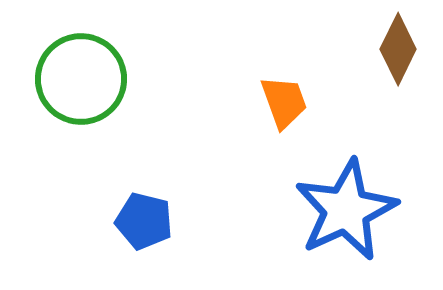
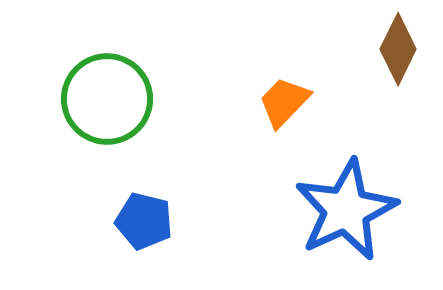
green circle: moved 26 px right, 20 px down
orange trapezoid: rotated 116 degrees counterclockwise
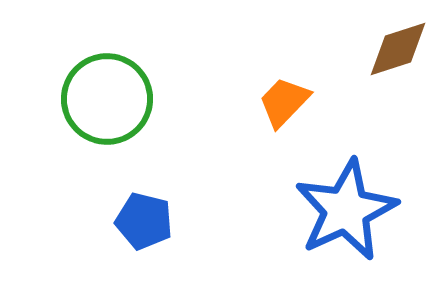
brown diamond: rotated 46 degrees clockwise
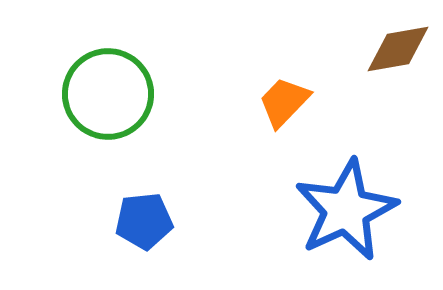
brown diamond: rotated 8 degrees clockwise
green circle: moved 1 px right, 5 px up
blue pentagon: rotated 20 degrees counterclockwise
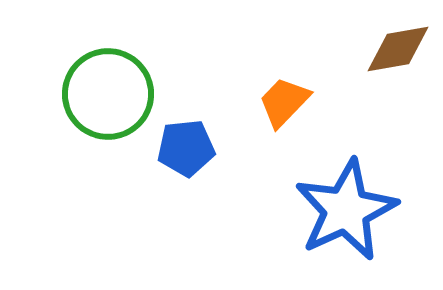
blue pentagon: moved 42 px right, 73 px up
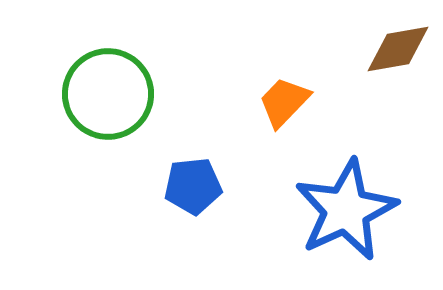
blue pentagon: moved 7 px right, 38 px down
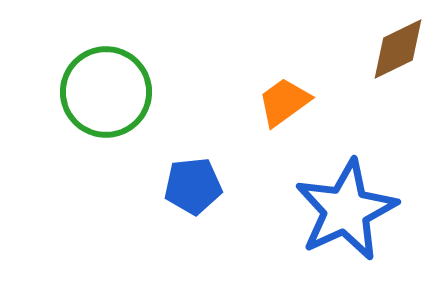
brown diamond: rotated 16 degrees counterclockwise
green circle: moved 2 px left, 2 px up
orange trapezoid: rotated 10 degrees clockwise
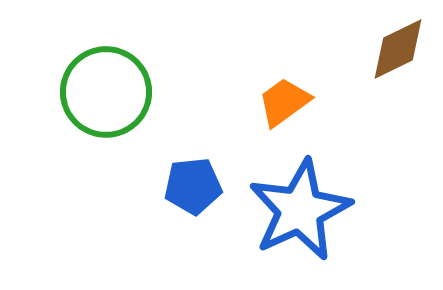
blue star: moved 46 px left
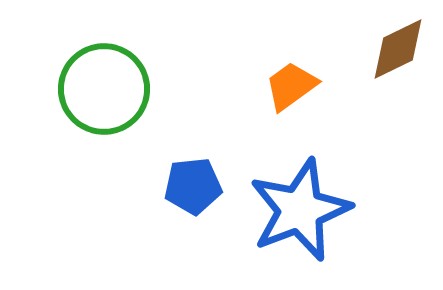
green circle: moved 2 px left, 3 px up
orange trapezoid: moved 7 px right, 16 px up
blue star: rotated 4 degrees clockwise
